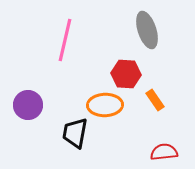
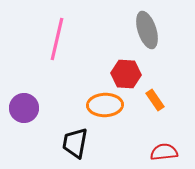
pink line: moved 8 px left, 1 px up
purple circle: moved 4 px left, 3 px down
black trapezoid: moved 10 px down
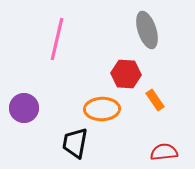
orange ellipse: moved 3 px left, 4 px down
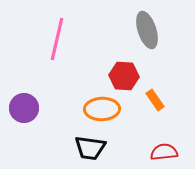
red hexagon: moved 2 px left, 2 px down
black trapezoid: moved 15 px right, 5 px down; rotated 92 degrees counterclockwise
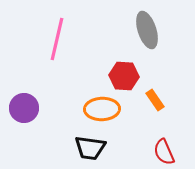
red semicircle: rotated 108 degrees counterclockwise
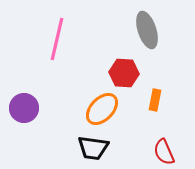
red hexagon: moved 3 px up
orange rectangle: rotated 45 degrees clockwise
orange ellipse: rotated 44 degrees counterclockwise
black trapezoid: moved 3 px right
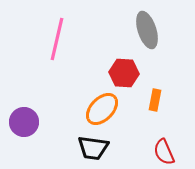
purple circle: moved 14 px down
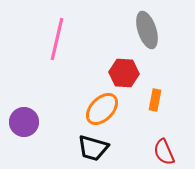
black trapezoid: rotated 8 degrees clockwise
